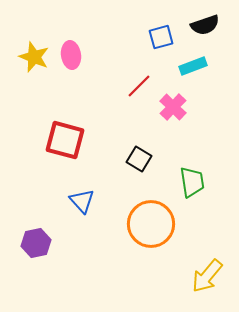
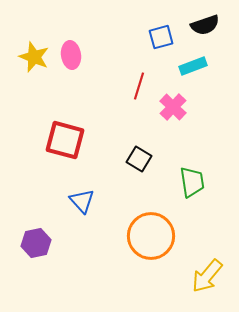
red line: rotated 28 degrees counterclockwise
orange circle: moved 12 px down
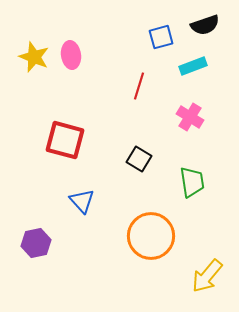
pink cross: moved 17 px right, 10 px down; rotated 12 degrees counterclockwise
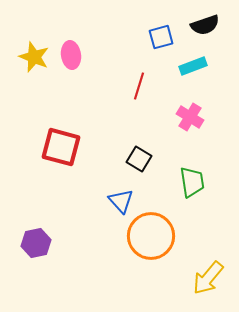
red square: moved 4 px left, 7 px down
blue triangle: moved 39 px right
yellow arrow: moved 1 px right, 2 px down
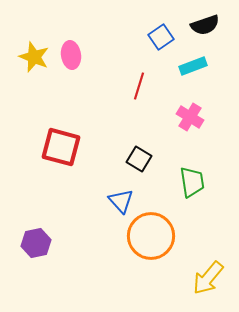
blue square: rotated 20 degrees counterclockwise
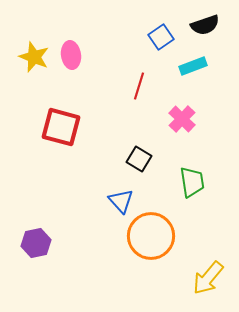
pink cross: moved 8 px left, 2 px down; rotated 12 degrees clockwise
red square: moved 20 px up
